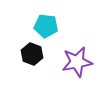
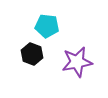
cyan pentagon: moved 1 px right
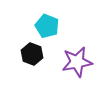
cyan pentagon: rotated 15 degrees clockwise
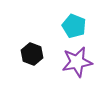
cyan pentagon: moved 27 px right
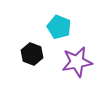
cyan pentagon: moved 15 px left, 1 px down
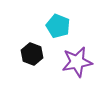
cyan pentagon: moved 1 px left, 1 px up
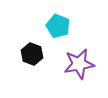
purple star: moved 2 px right, 2 px down
